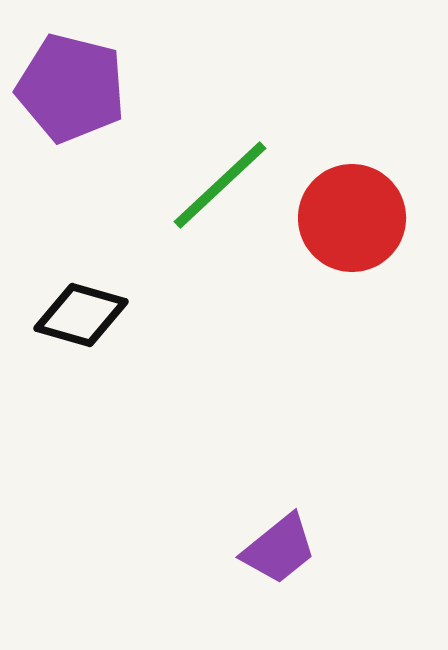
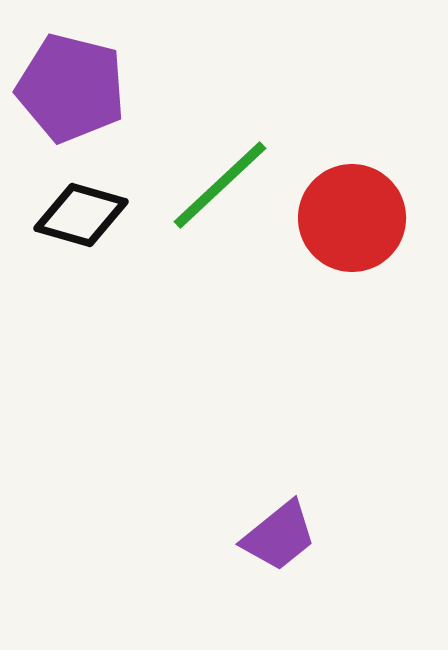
black diamond: moved 100 px up
purple trapezoid: moved 13 px up
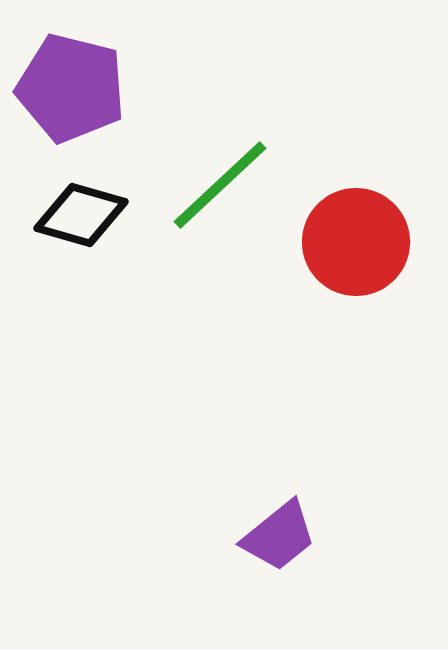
red circle: moved 4 px right, 24 px down
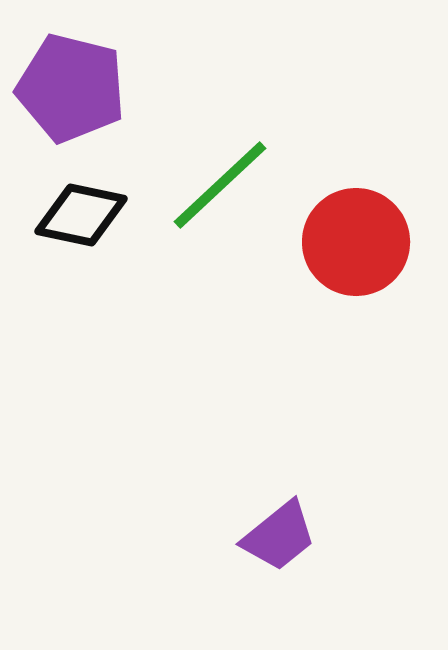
black diamond: rotated 4 degrees counterclockwise
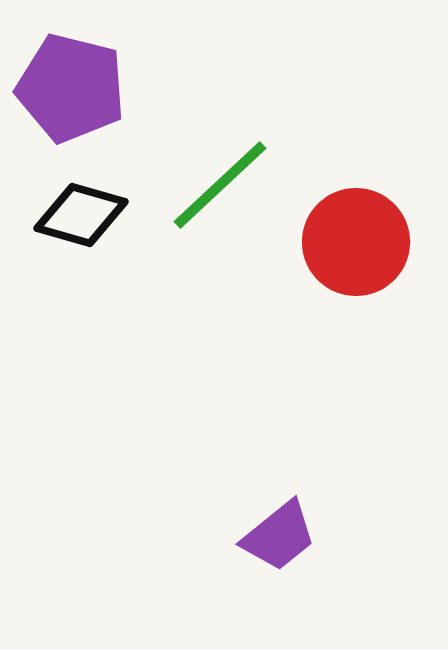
black diamond: rotated 4 degrees clockwise
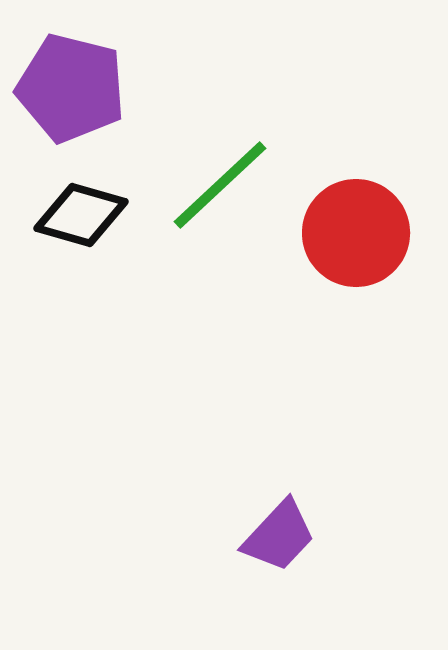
red circle: moved 9 px up
purple trapezoid: rotated 8 degrees counterclockwise
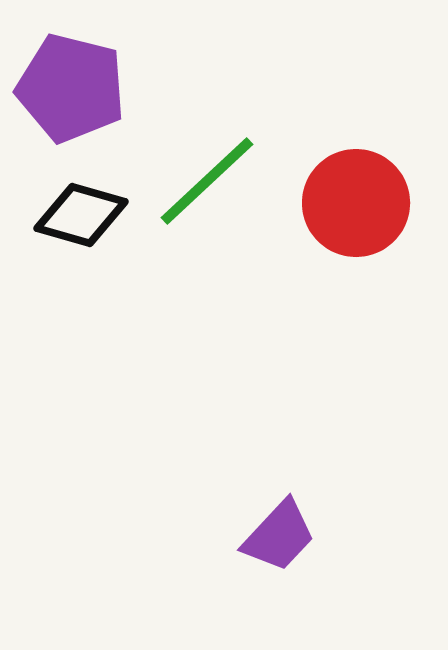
green line: moved 13 px left, 4 px up
red circle: moved 30 px up
